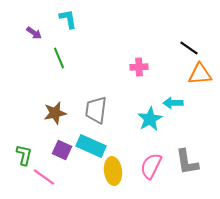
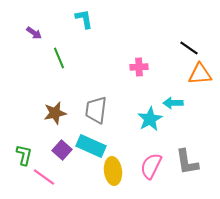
cyan L-shape: moved 16 px right
purple square: rotated 18 degrees clockwise
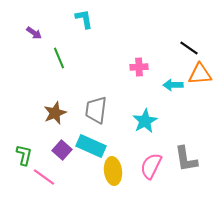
cyan arrow: moved 18 px up
brown star: rotated 10 degrees counterclockwise
cyan star: moved 5 px left, 2 px down
gray L-shape: moved 1 px left, 3 px up
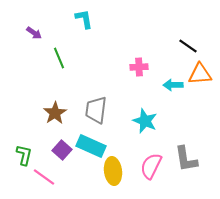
black line: moved 1 px left, 2 px up
brown star: rotated 10 degrees counterclockwise
cyan star: rotated 20 degrees counterclockwise
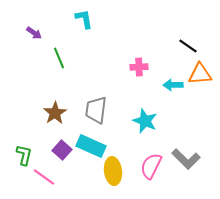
gray L-shape: rotated 36 degrees counterclockwise
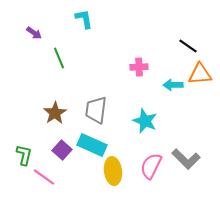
cyan rectangle: moved 1 px right, 1 px up
